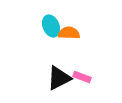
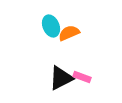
orange semicircle: rotated 25 degrees counterclockwise
black triangle: moved 2 px right
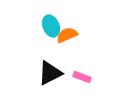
orange semicircle: moved 2 px left, 2 px down
black triangle: moved 11 px left, 5 px up
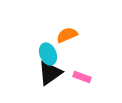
cyan ellipse: moved 3 px left, 28 px down
black triangle: rotated 8 degrees counterclockwise
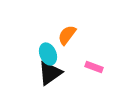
orange semicircle: rotated 30 degrees counterclockwise
pink rectangle: moved 12 px right, 10 px up
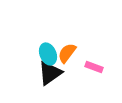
orange semicircle: moved 18 px down
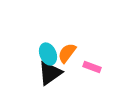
pink rectangle: moved 2 px left
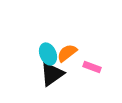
orange semicircle: rotated 15 degrees clockwise
black triangle: moved 2 px right, 1 px down
